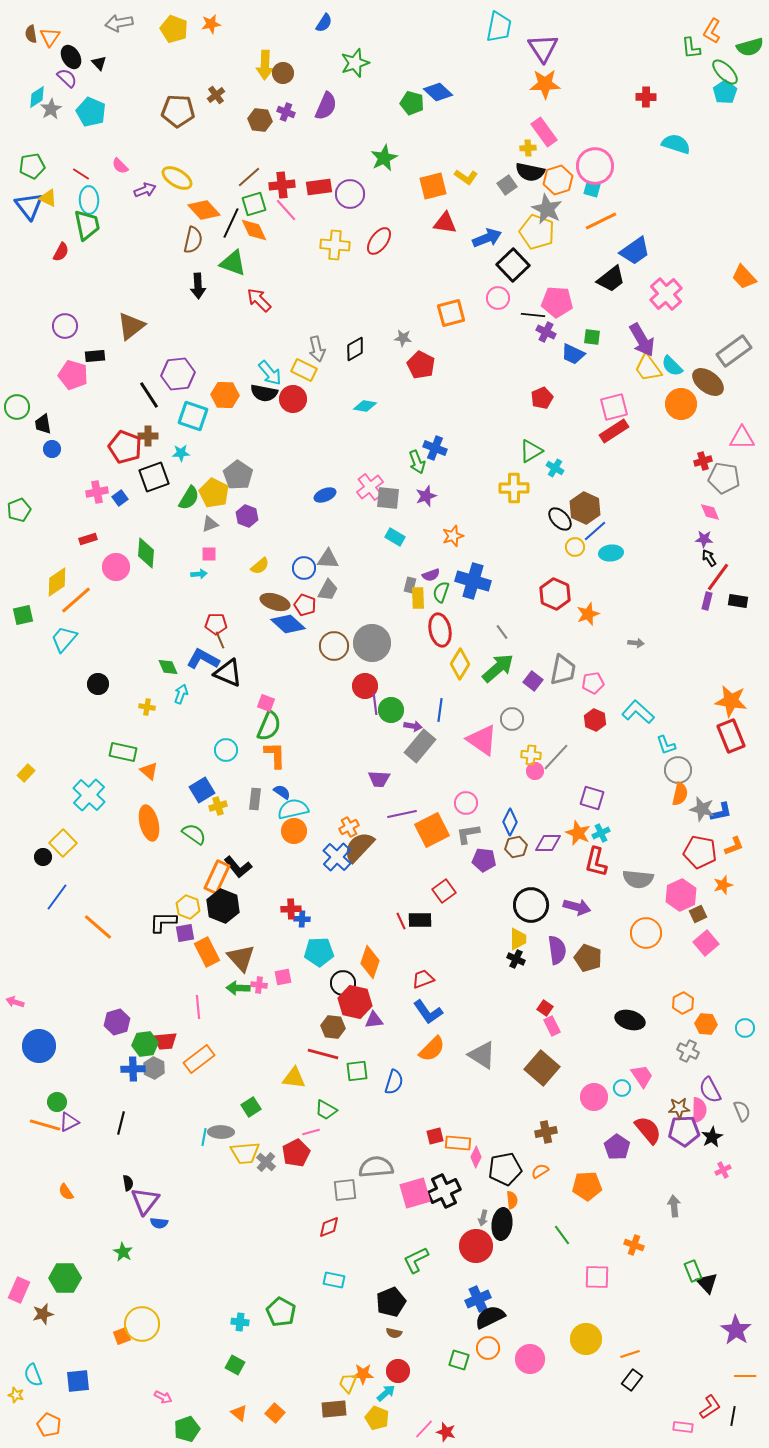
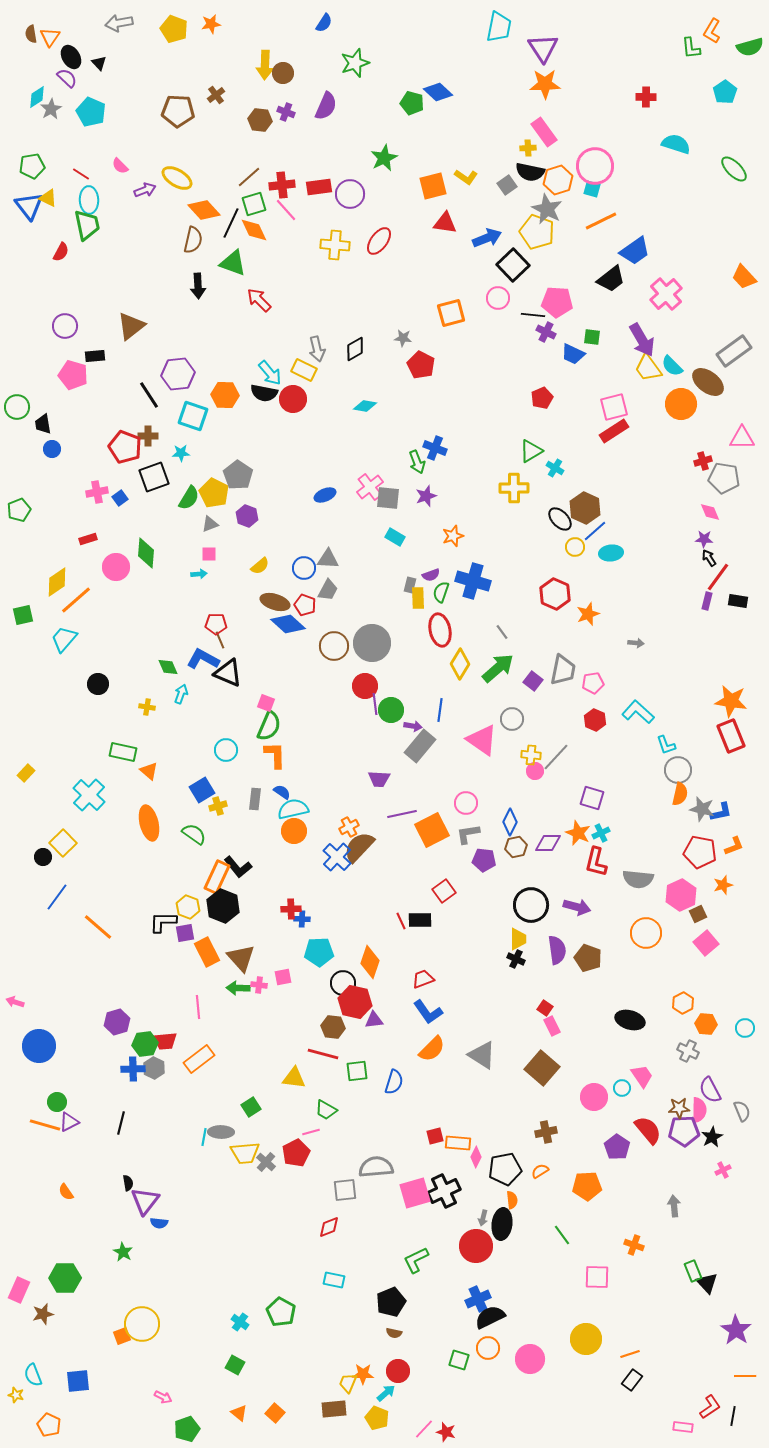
green ellipse at (725, 72): moved 9 px right, 97 px down
cyan cross at (240, 1322): rotated 30 degrees clockwise
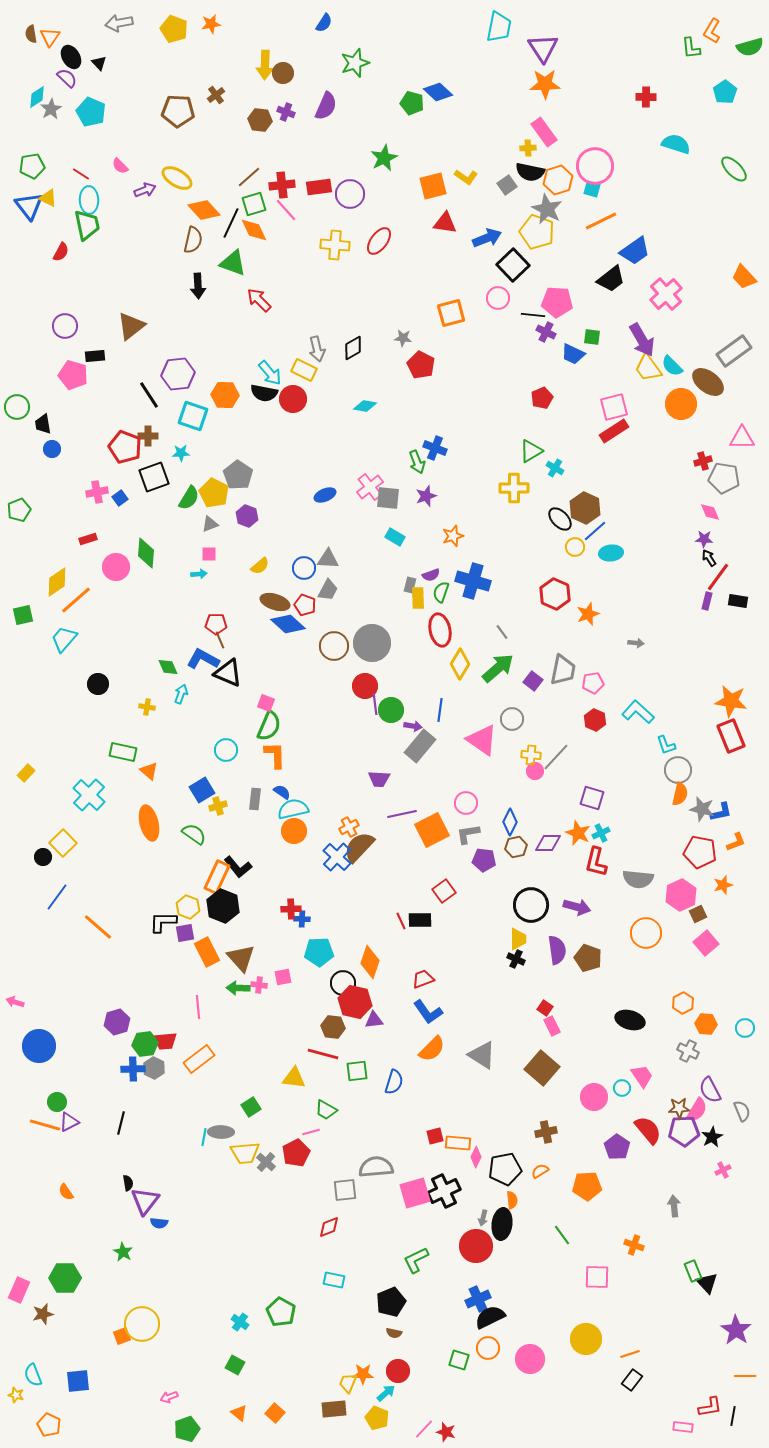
black diamond at (355, 349): moved 2 px left, 1 px up
orange L-shape at (734, 846): moved 2 px right, 4 px up
pink semicircle at (699, 1110): moved 2 px left; rotated 30 degrees clockwise
pink arrow at (163, 1397): moved 6 px right; rotated 132 degrees clockwise
red L-shape at (710, 1407): rotated 25 degrees clockwise
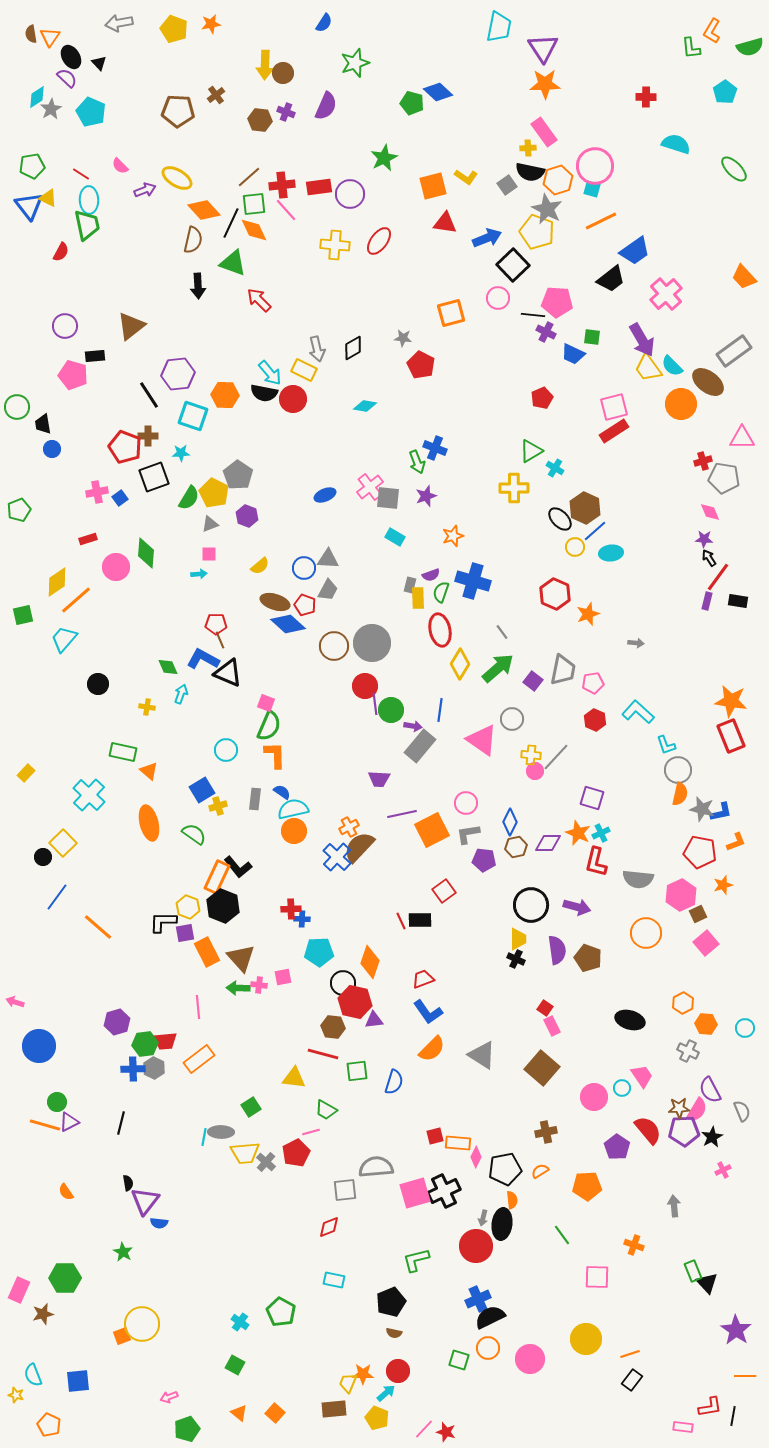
green square at (254, 204): rotated 10 degrees clockwise
green L-shape at (416, 1260): rotated 12 degrees clockwise
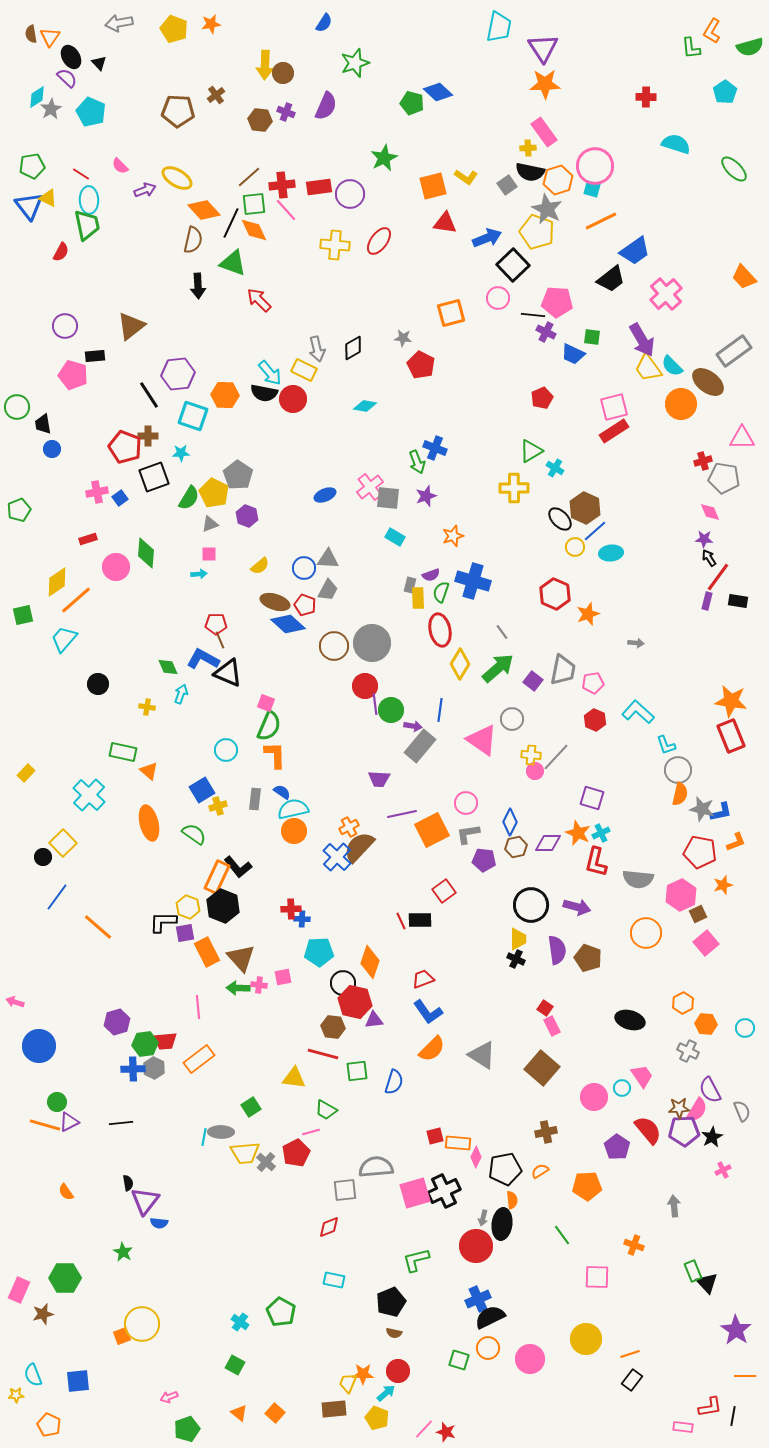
black line at (121, 1123): rotated 70 degrees clockwise
yellow star at (16, 1395): rotated 21 degrees counterclockwise
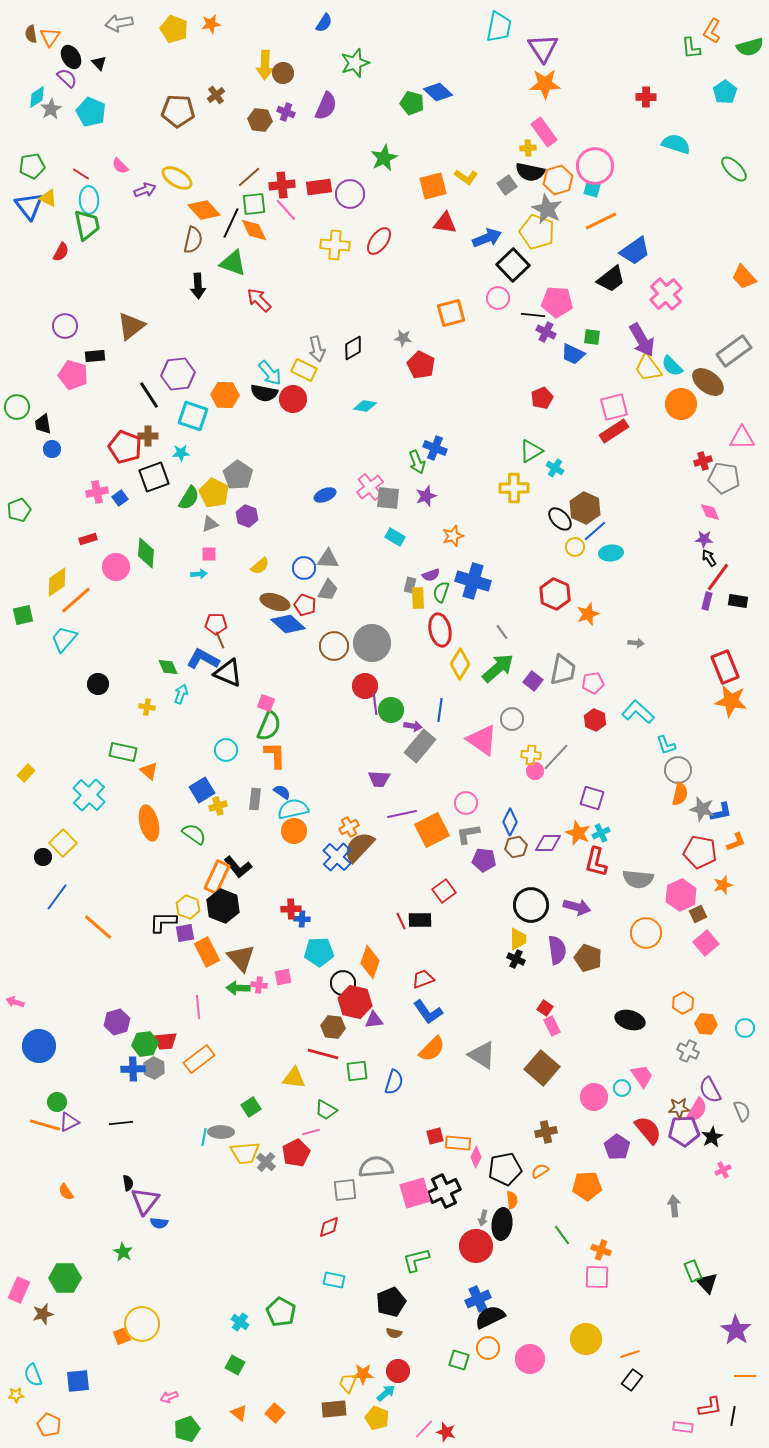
red rectangle at (731, 736): moved 6 px left, 69 px up
orange cross at (634, 1245): moved 33 px left, 5 px down
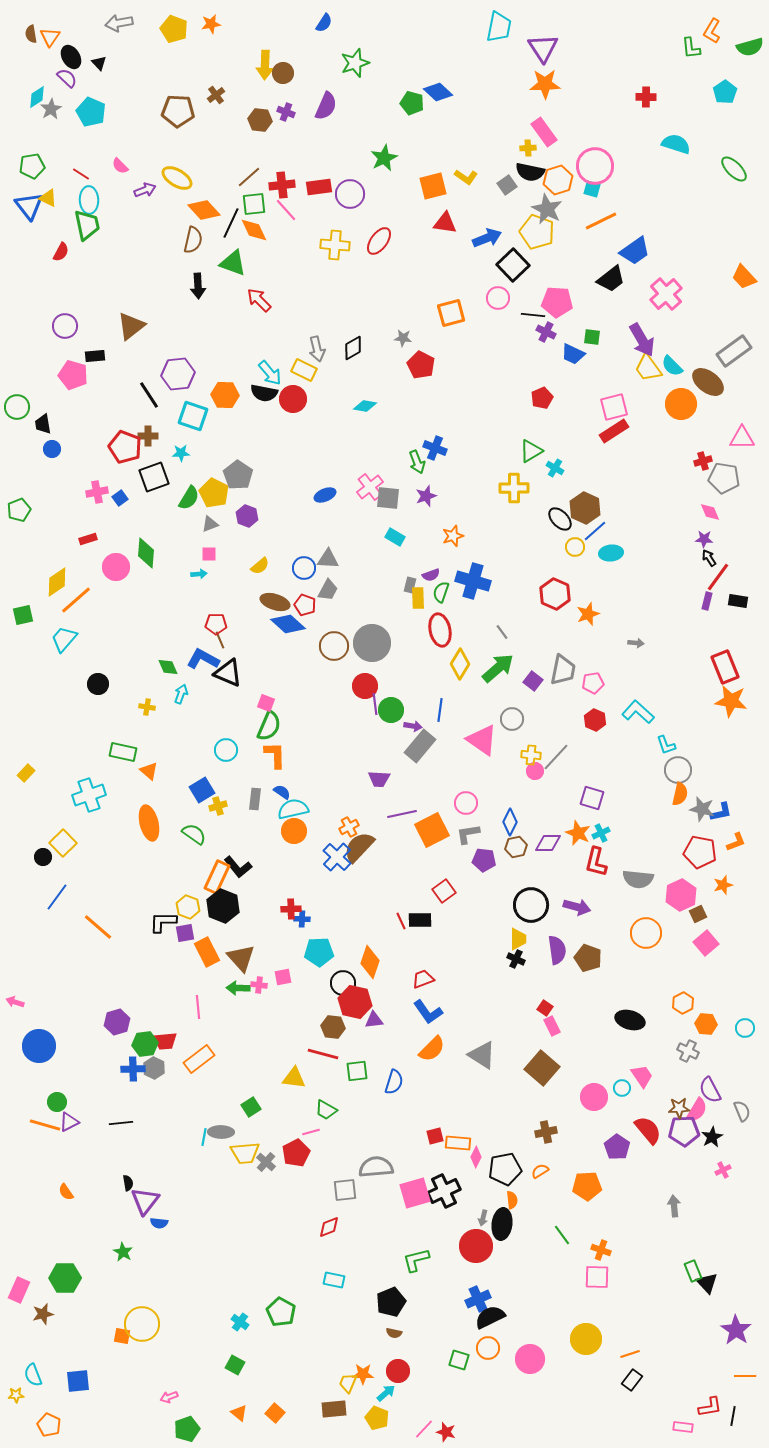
cyan cross at (89, 795): rotated 28 degrees clockwise
orange square at (122, 1336): rotated 30 degrees clockwise
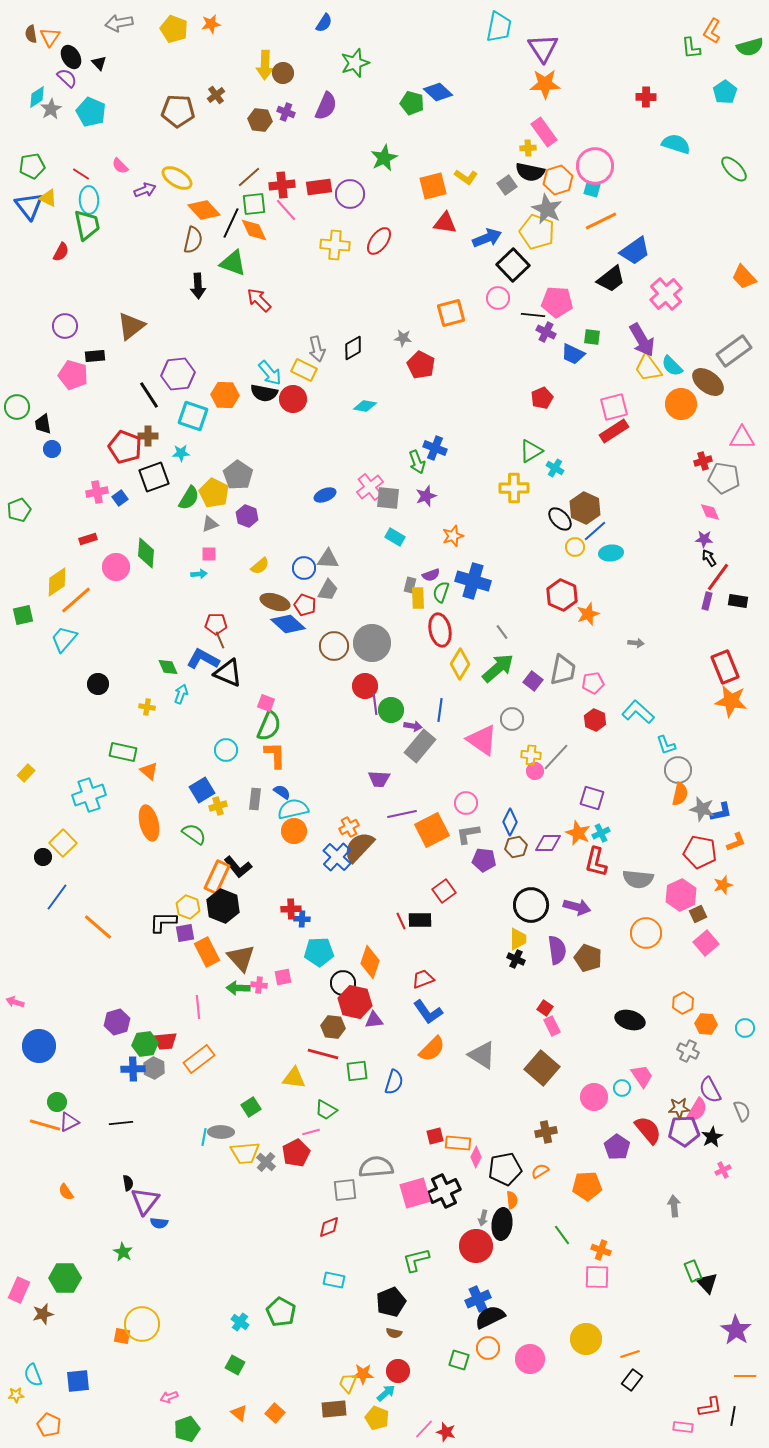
red hexagon at (555, 594): moved 7 px right, 1 px down
